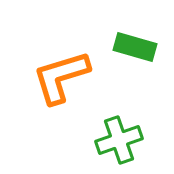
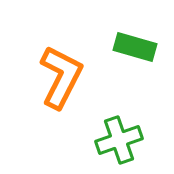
orange L-shape: rotated 134 degrees clockwise
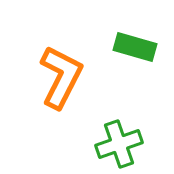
green cross: moved 4 px down
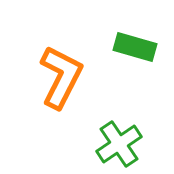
green cross: rotated 15 degrees counterclockwise
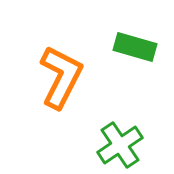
green cross: moved 1 px right, 1 px down
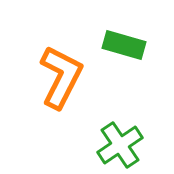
green rectangle: moved 11 px left, 2 px up
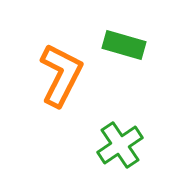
orange L-shape: moved 2 px up
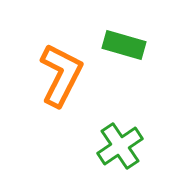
green cross: moved 1 px down
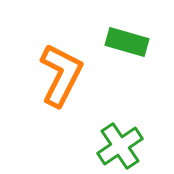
green rectangle: moved 3 px right, 3 px up
